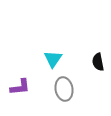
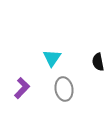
cyan triangle: moved 1 px left, 1 px up
purple L-shape: moved 2 px right, 1 px down; rotated 40 degrees counterclockwise
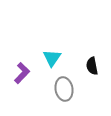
black semicircle: moved 6 px left, 4 px down
purple L-shape: moved 15 px up
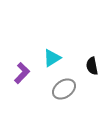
cyan triangle: rotated 24 degrees clockwise
gray ellipse: rotated 65 degrees clockwise
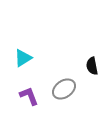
cyan triangle: moved 29 px left
purple L-shape: moved 7 px right, 23 px down; rotated 65 degrees counterclockwise
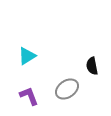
cyan triangle: moved 4 px right, 2 px up
gray ellipse: moved 3 px right
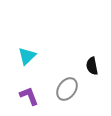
cyan triangle: rotated 12 degrees counterclockwise
gray ellipse: rotated 20 degrees counterclockwise
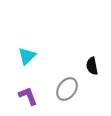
purple L-shape: moved 1 px left
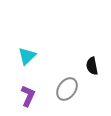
purple L-shape: rotated 45 degrees clockwise
